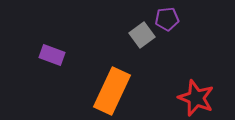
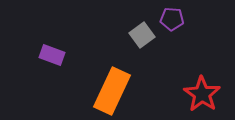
purple pentagon: moved 5 px right; rotated 10 degrees clockwise
red star: moved 6 px right, 4 px up; rotated 12 degrees clockwise
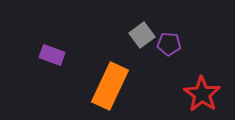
purple pentagon: moved 3 px left, 25 px down
orange rectangle: moved 2 px left, 5 px up
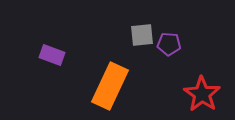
gray square: rotated 30 degrees clockwise
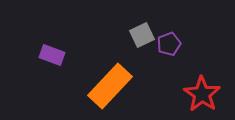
gray square: rotated 20 degrees counterclockwise
purple pentagon: rotated 25 degrees counterclockwise
orange rectangle: rotated 18 degrees clockwise
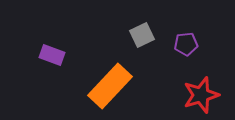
purple pentagon: moved 17 px right; rotated 15 degrees clockwise
red star: moved 1 px left, 1 px down; rotated 21 degrees clockwise
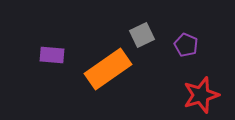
purple pentagon: moved 1 px down; rotated 30 degrees clockwise
purple rectangle: rotated 15 degrees counterclockwise
orange rectangle: moved 2 px left, 17 px up; rotated 12 degrees clockwise
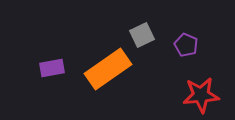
purple rectangle: moved 13 px down; rotated 15 degrees counterclockwise
red star: rotated 12 degrees clockwise
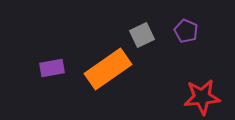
purple pentagon: moved 14 px up
red star: moved 1 px right, 2 px down
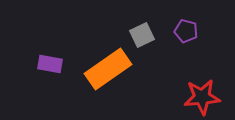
purple pentagon: rotated 10 degrees counterclockwise
purple rectangle: moved 2 px left, 4 px up; rotated 20 degrees clockwise
